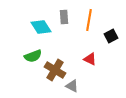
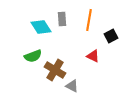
gray rectangle: moved 2 px left, 2 px down
red triangle: moved 3 px right, 3 px up
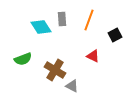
orange line: rotated 10 degrees clockwise
black square: moved 4 px right, 1 px up
green semicircle: moved 10 px left, 3 px down
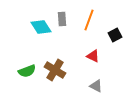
green semicircle: moved 4 px right, 12 px down
gray triangle: moved 24 px right
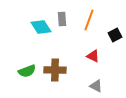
brown cross: rotated 30 degrees counterclockwise
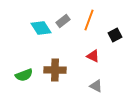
gray rectangle: moved 1 px right, 2 px down; rotated 56 degrees clockwise
cyan diamond: moved 1 px down
green semicircle: moved 3 px left, 4 px down
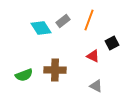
black square: moved 3 px left, 8 px down
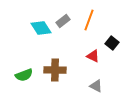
black square: rotated 24 degrees counterclockwise
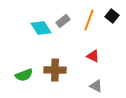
black square: moved 27 px up
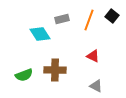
gray rectangle: moved 1 px left, 2 px up; rotated 24 degrees clockwise
cyan diamond: moved 1 px left, 6 px down
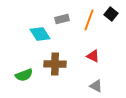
black square: moved 1 px left, 2 px up
brown cross: moved 6 px up
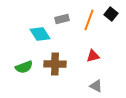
red triangle: rotated 40 degrees counterclockwise
green semicircle: moved 8 px up
